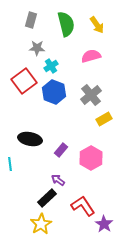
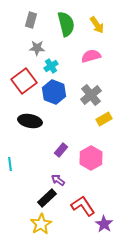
black ellipse: moved 18 px up
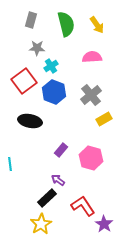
pink semicircle: moved 1 px right, 1 px down; rotated 12 degrees clockwise
pink hexagon: rotated 15 degrees counterclockwise
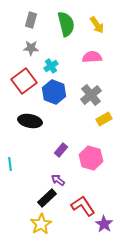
gray star: moved 6 px left
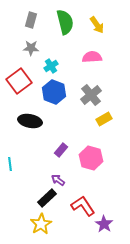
green semicircle: moved 1 px left, 2 px up
red square: moved 5 px left
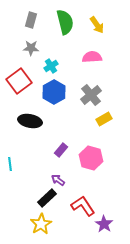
blue hexagon: rotated 10 degrees clockwise
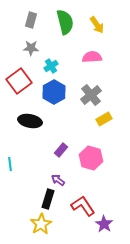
black rectangle: moved 1 px right, 1 px down; rotated 30 degrees counterclockwise
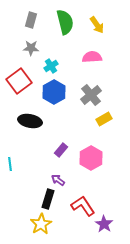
pink hexagon: rotated 15 degrees clockwise
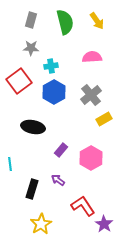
yellow arrow: moved 4 px up
cyan cross: rotated 24 degrees clockwise
black ellipse: moved 3 px right, 6 px down
black rectangle: moved 16 px left, 10 px up
